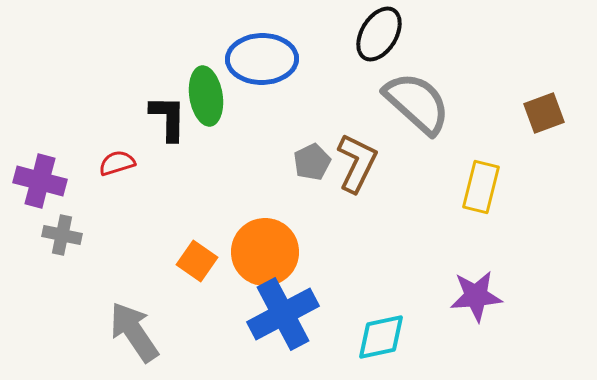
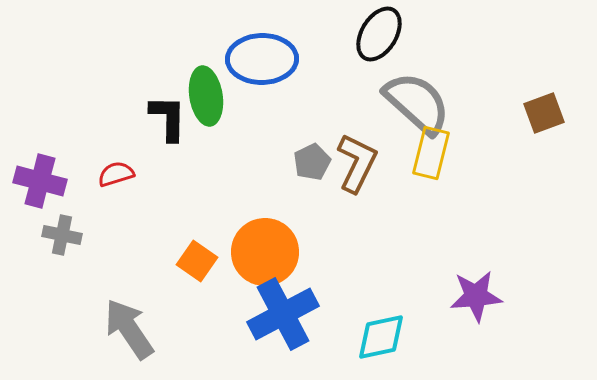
red semicircle: moved 1 px left, 11 px down
yellow rectangle: moved 50 px left, 34 px up
gray arrow: moved 5 px left, 3 px up
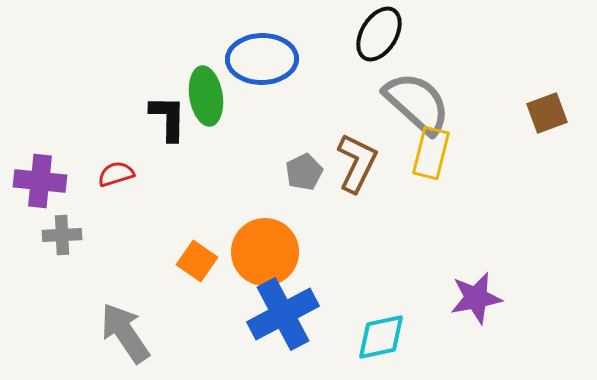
brown square: moved 3 px right
gray pentagon: moved 8 px left, 10 px down
purple cross: rotated 9 degrees counterclockwise
gray cross: rotated 15 degrees counterclockwise
purple star: moved 2 px down; rotated 6 degrees counterclockwise
gray arrow: moved 4 px left, 4 px down
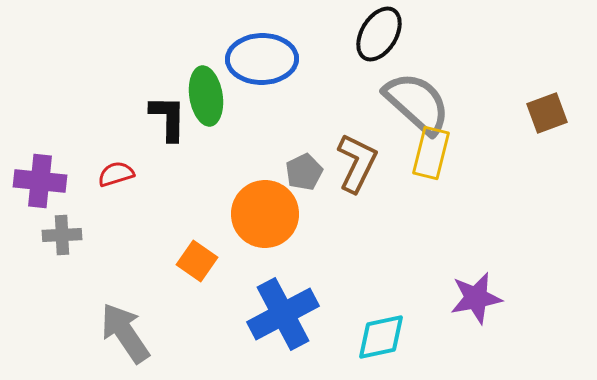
orange circle: moved 38 px up
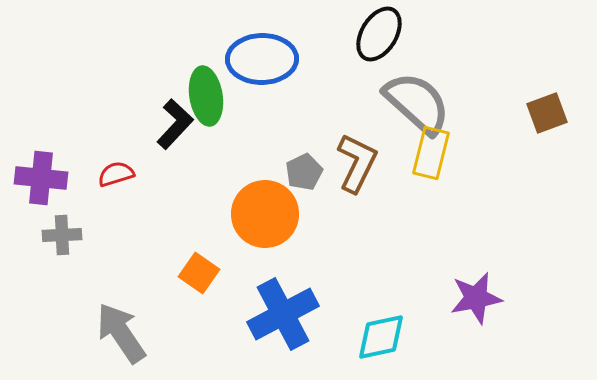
black L-shape: moved 7 px right, 6 px down; rotated 42 degrees clockwise
purple cross: moved 1 px right, 3 px up
orange square: moved 2 px right, 12 px down
gray arrow: moved 4 px left
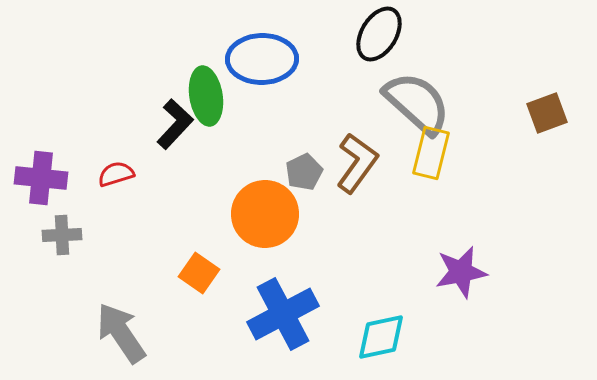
brown L-shape: rotated 10 degrees clockwise
purple star: moved 15 px left, 26 px up
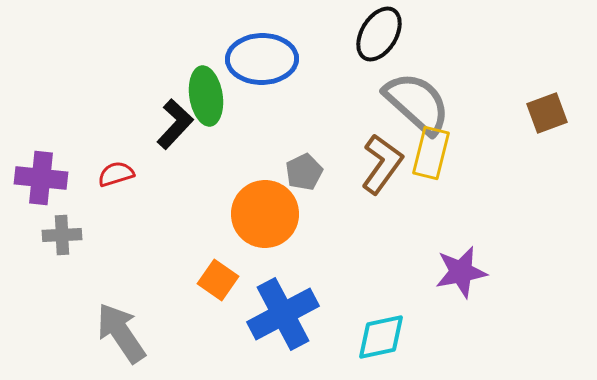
brown L-shape: moved 25 px right, 1 px down
orange square: moved 19 px right, 7 px down
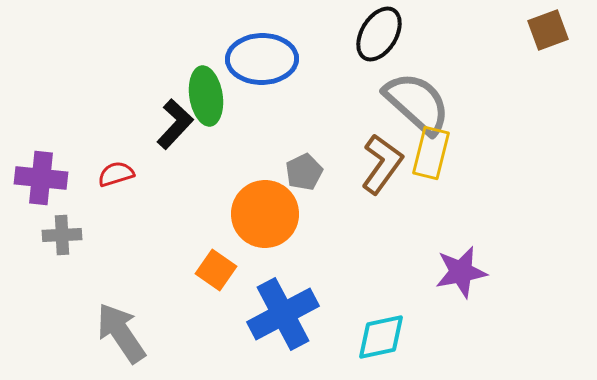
brown square: moved 1 px right, 83 px up
orange square: moved 2 px left, 10 px up
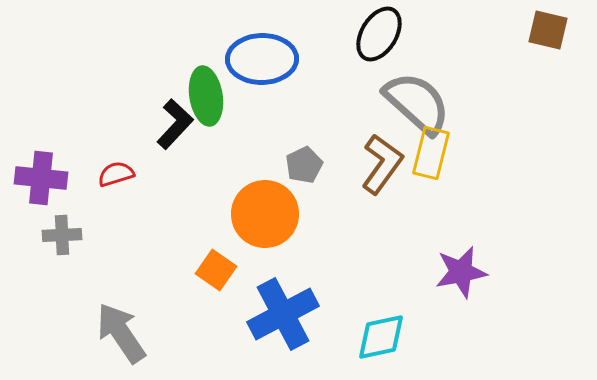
brown square: rotated 33 degrees clockwise
gray pentagon: moved 7 px up
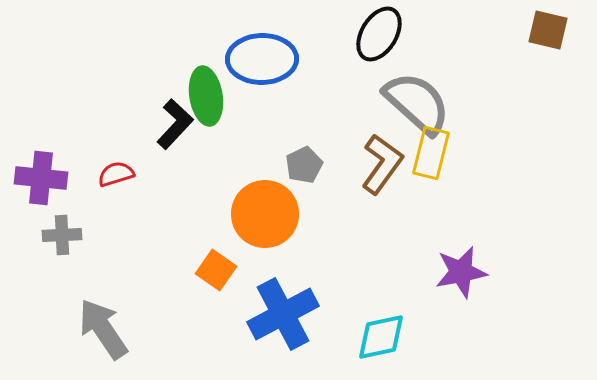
gray arrow: moved 18 px left, 4 px up
